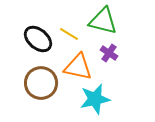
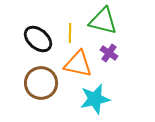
yellow line: moved 1 px right, 1 px up; rotated 60 degrees clockwise
orange triangle: moved 3 px up
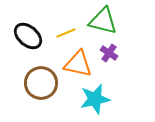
yellow line: moved 4 px left; rotated 66 degrees clockwise
black ellipse: moved 10 px left, 3 px up
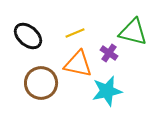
green triangle: moved 30 px right, 11 px down
yellow line: moved 9 px right
cyan star: moved 12 px right, 8 px up
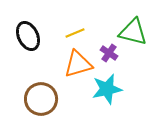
black ellipse: rotated 24 degrees clockwise
orange triangle: rotated 28 degrees counterclockwise
brown circle: moved 16 px down
cyan star: moved 2 px up
